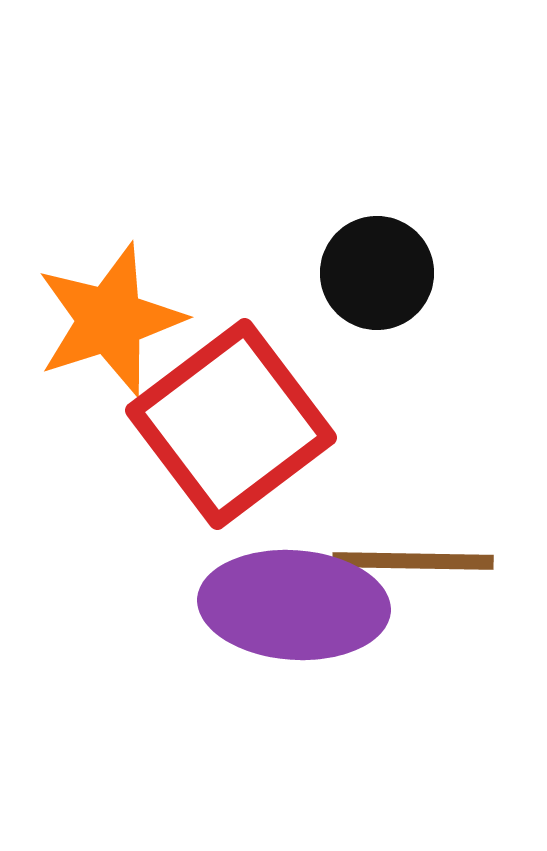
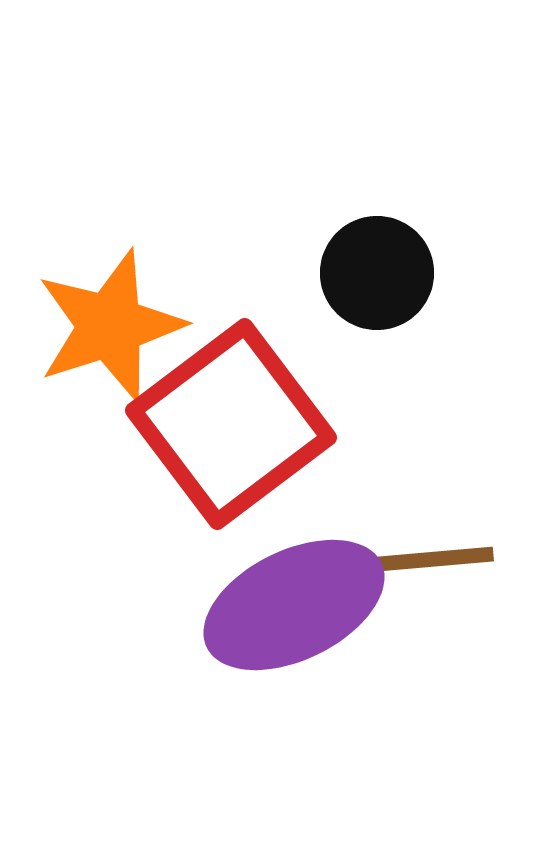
orange star: moved 6 px down
brown line: rotated 6 degrees counterclockwise
purple ellipse: rotated 30 degrees counterclockwise
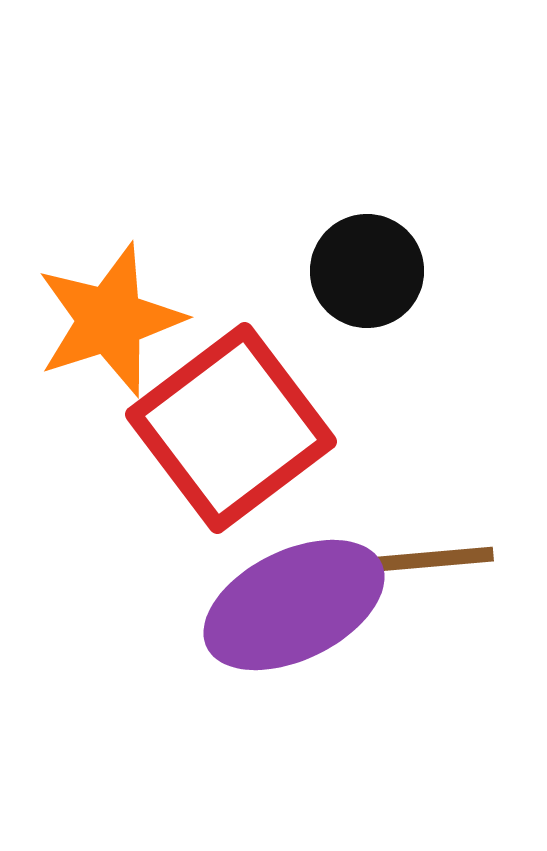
black circle: moved 10 px left, 2 px up
orange star: moved 6 px up
red square: moved 4 px down
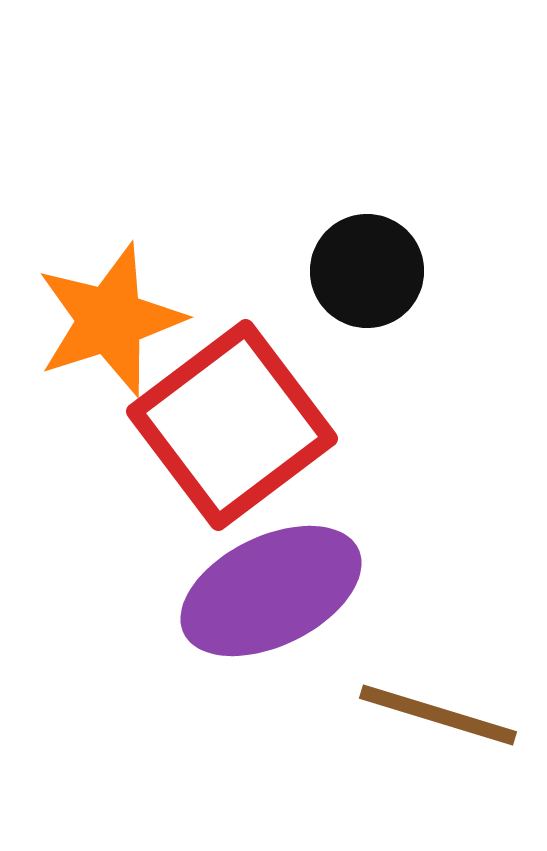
red square: moved 1 px right, 3 px up
brown line: moved 25 px right, 154 px down; rotated 22 degrees clockwise
purple ellipse: moved 23 px left, 14 px up
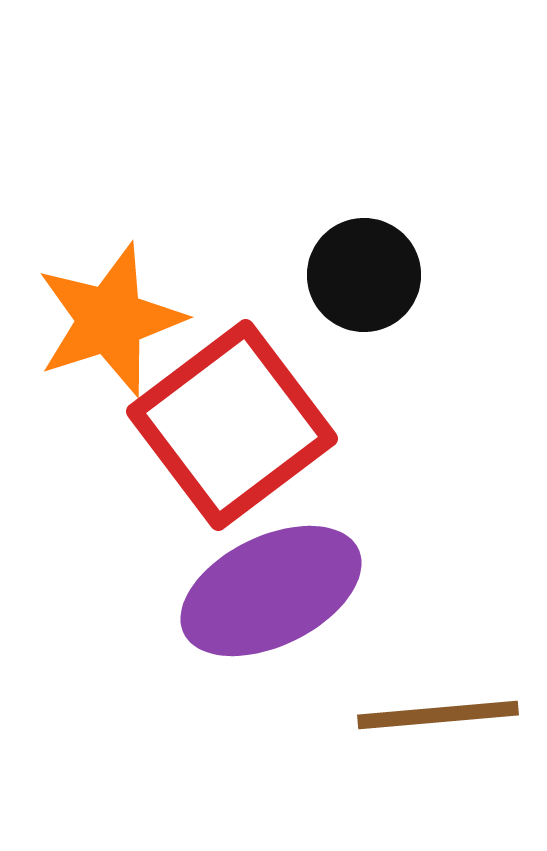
black circle: moved 3 px left, 4 px down
brown line: rotated 22 degrees counterclockwise
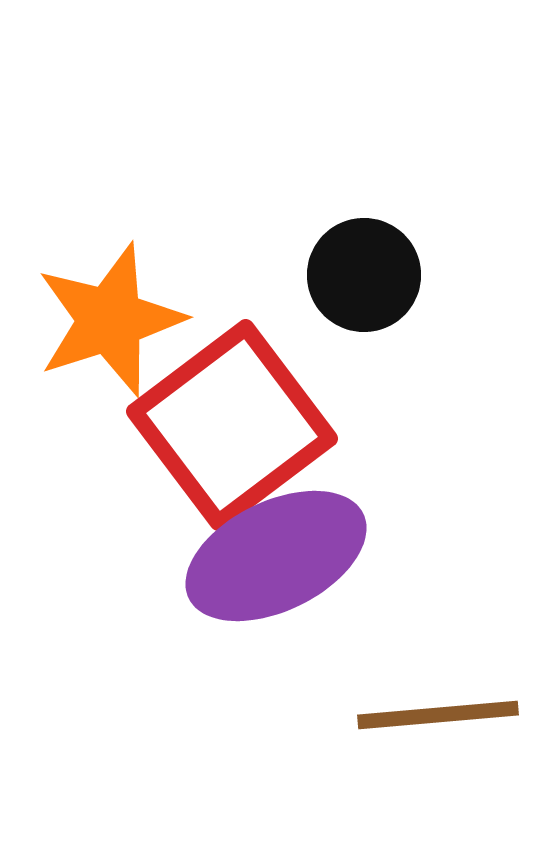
purple ellipse: moved 5 px right, 35 px up
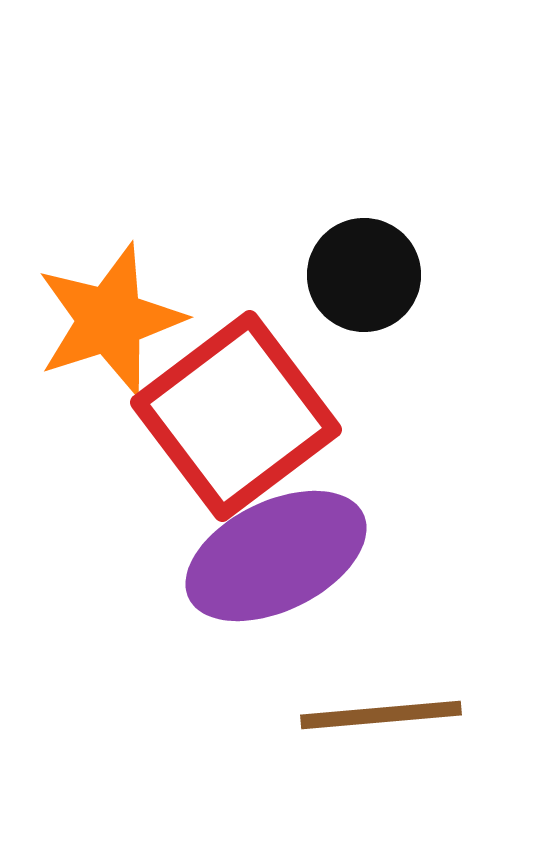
red square: moved 4 px right, 9 px up
brown line: moved 57 px left
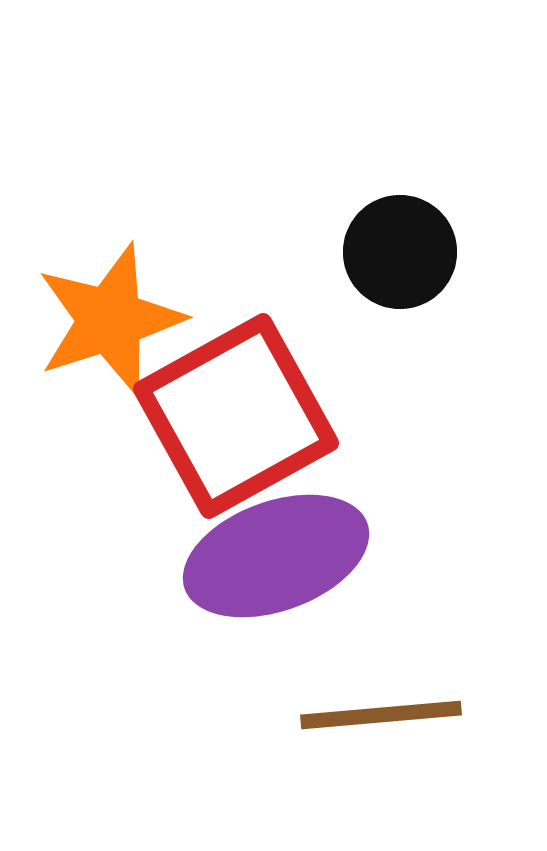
black circle: moved 36 px right, 23 px up
red square: rotated 8 degrees clockwise
purple ellipse: rotated 6 degrees clockwise
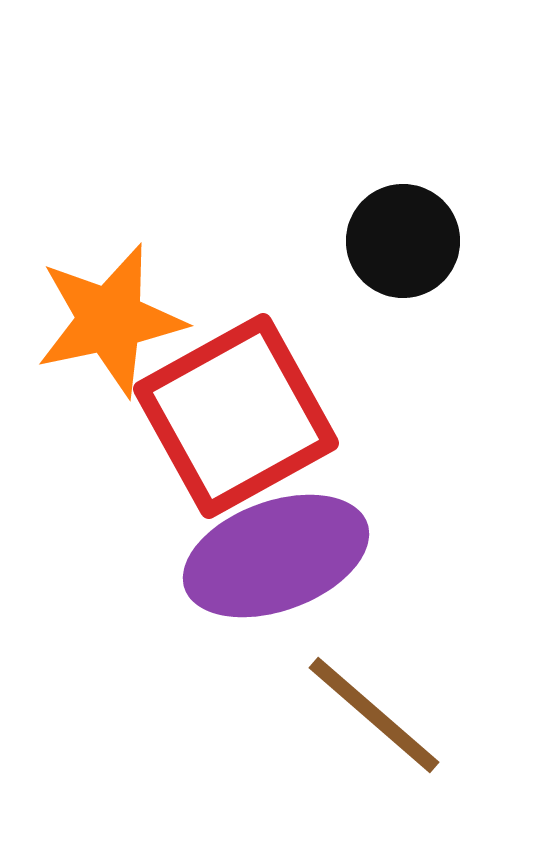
black circle: moved 3 px right, 11 px up
orange star: rotated 6 degrees clockwise
brown line: moved 7 px left; rotated 46 degrees clockwise
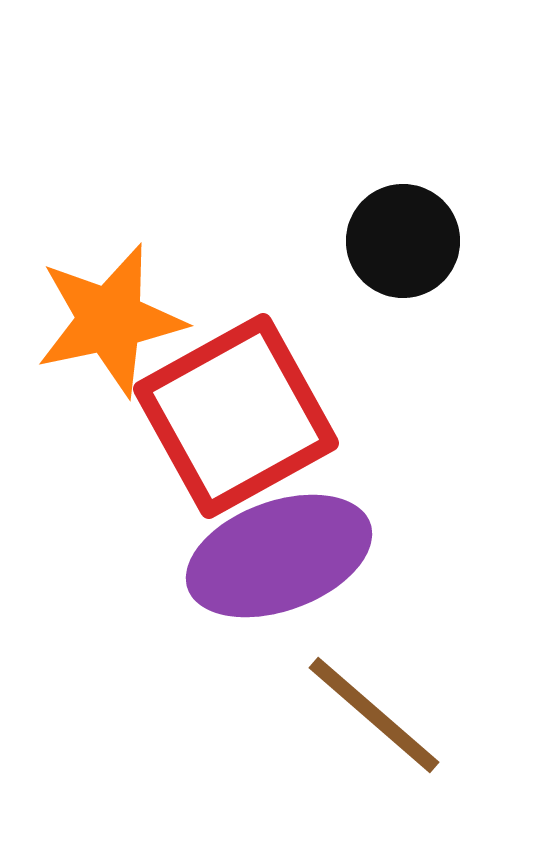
purple ellipse: moved 3 px right
